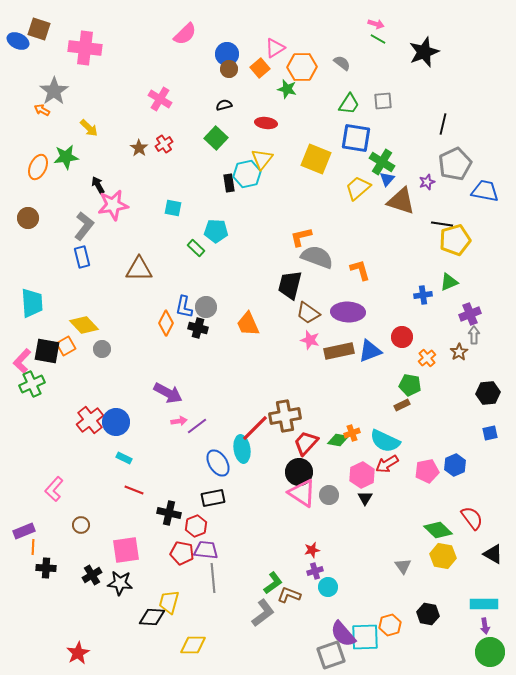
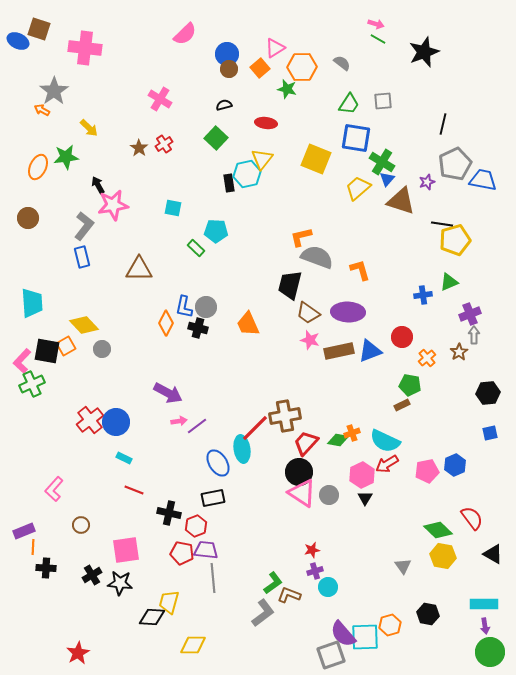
blue trapezoid at (485, 191): moved 2 px left, 11 px up
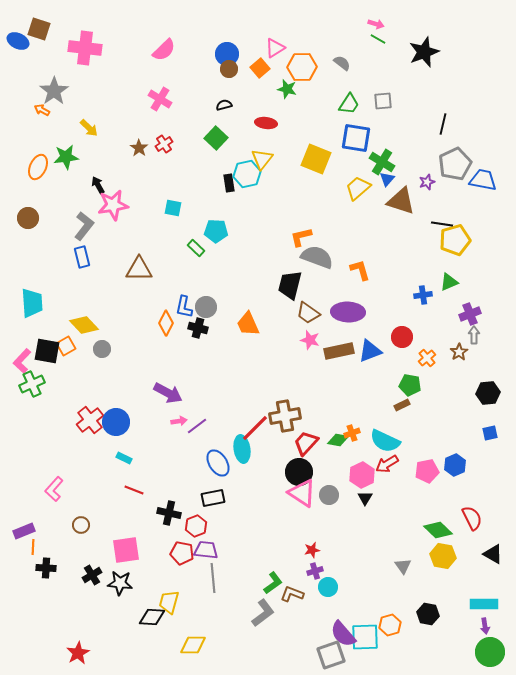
pink semicircle at (185, 34): moved 21 px left, 16 px down
red semicircle at (472, 518): rotated 10 degrees clockwise
brown L-shape at (289, 595): moved 3 px right, 1 px up
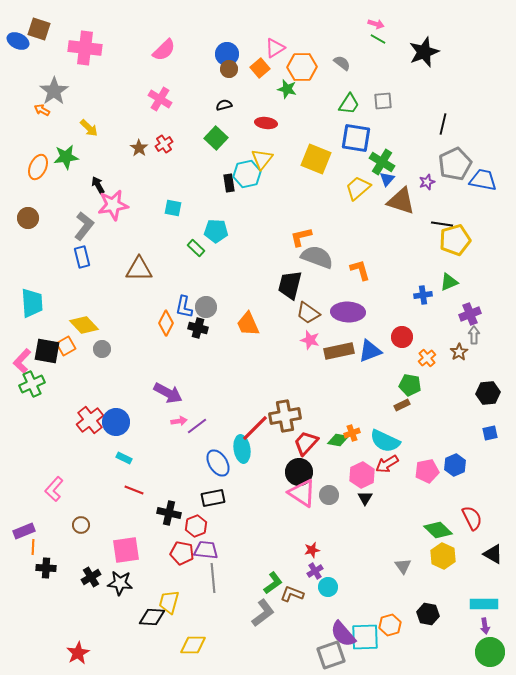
yellow hexagon at (443, 556): rotated 15 degrees clockwise
purple cross at (315, 571): rotated 14 degrees counterclockwise
black cross at (92, 575): moved 1 px left, 2 px down
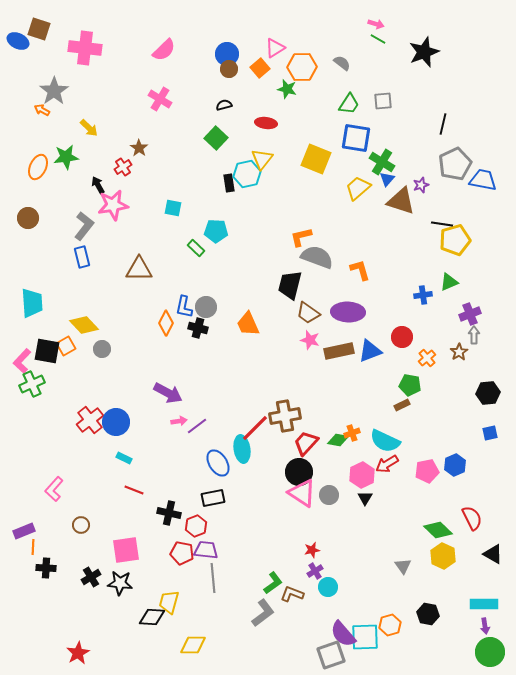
red cross at (164, 144): moved 41 px left, 23 px down
purple star at (427, 182): moved 6 px left, 3 px down
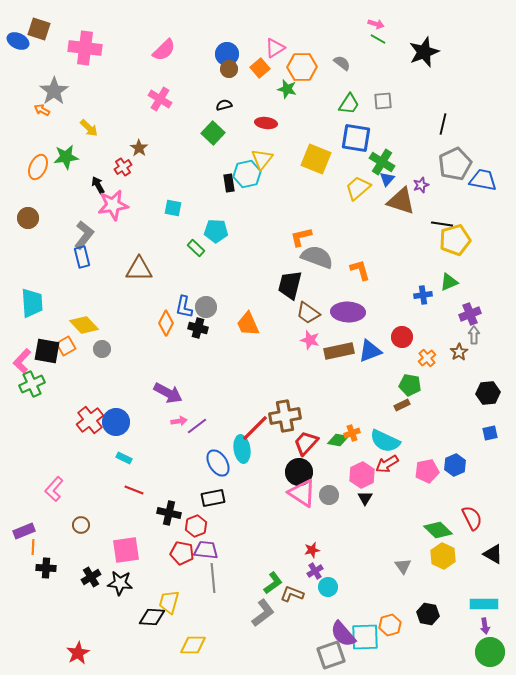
green square at (216, 138): moved 3 px left, 5 px up
gray L-shape at (84, 226): moved 9 px down
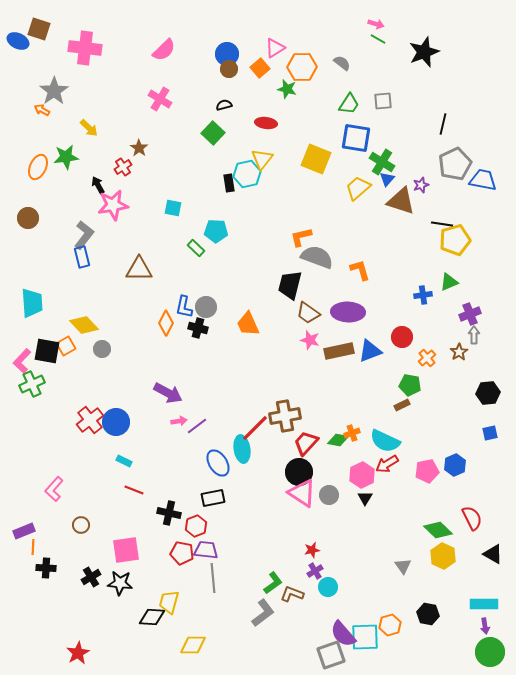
cyan rectangle at (124, 458): moved 3 px down
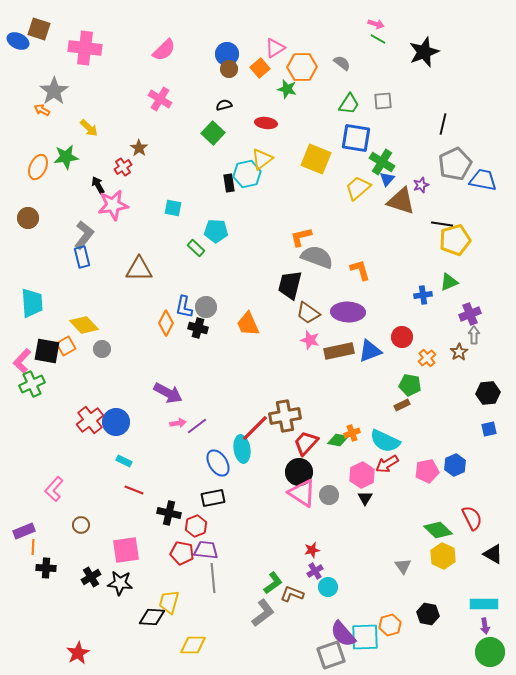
yellow triangle at (262, 159): rotated 15 degrees clockwise
pink arrow at (179, 421): moved 1 px left, 2 px down
blue square at (490, 433): moved 1 px left, 4 px up
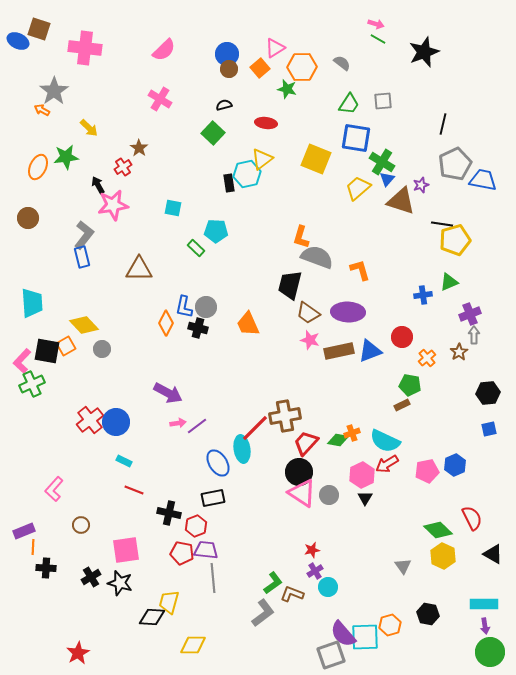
orange L-shape at (301, 237): rotated 60 degrees counterclockwise
black star at (120, 583): rotated 10 degrees clockwise
